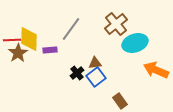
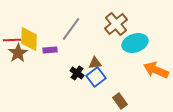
black cross: rotated 16 degrees counterclockwise
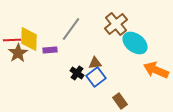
cyan ellipse: rotated 55 degrees clockwise
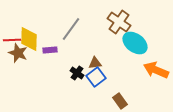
brown cross: moved 3 px right, 2 px up; rotated 15 degrees counterclockwise
brown star: rotated 18 degrees counterclockwise
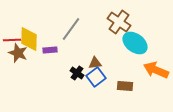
brown rectangle: moved 5 px right, 15 px up; rotated 49 degrees counterclockwise
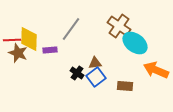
brown cross: moved 4 px down
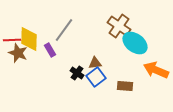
gray line: moved 7 px left, 1 px down
purple rectangle: rotated 64 degrees clockwise
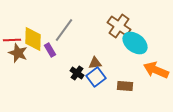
yellow diamond: moved 4 px right
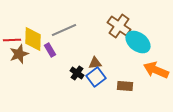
gray line: rotated 30 degrees clockwise
cyan ellipse: moved 3 px right, 1 px up
brown star: moved 1 px right, 1 px down; rotated 30 degrees clockwise
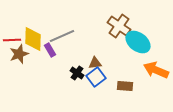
gray line: moved 2 px left, 6 px down
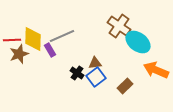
brown rectangle: rotated 49 degrees counterclockwise
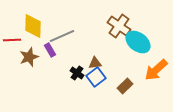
yellow diamond: moved 13 px up
brown star: moved 10 px right, 3 px down
orange arrow: rotated 65 degrees counterclockwise
